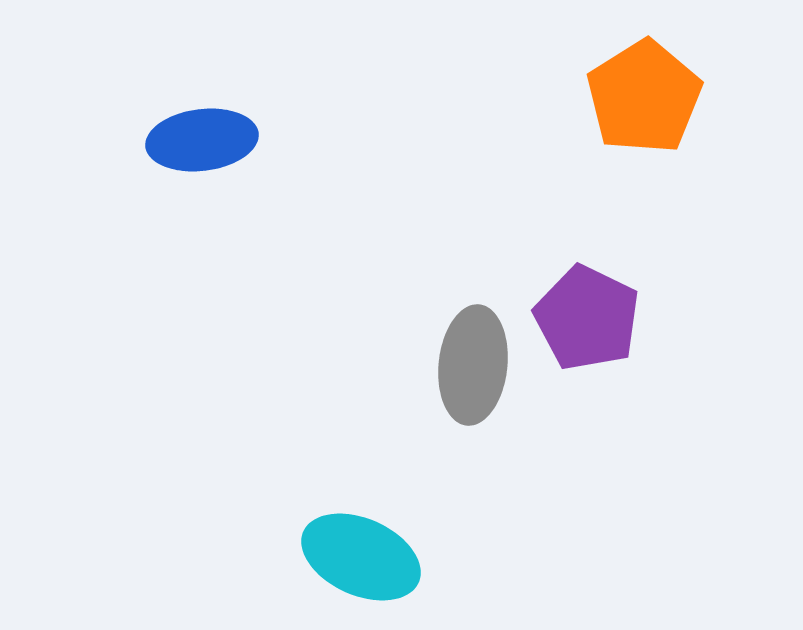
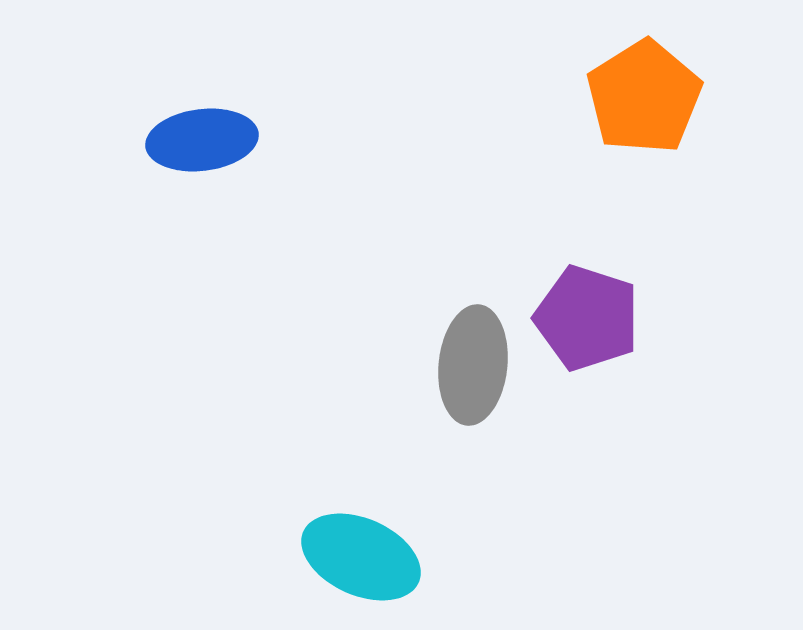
purple pentagon: rotated 8 degrees counterclockwise
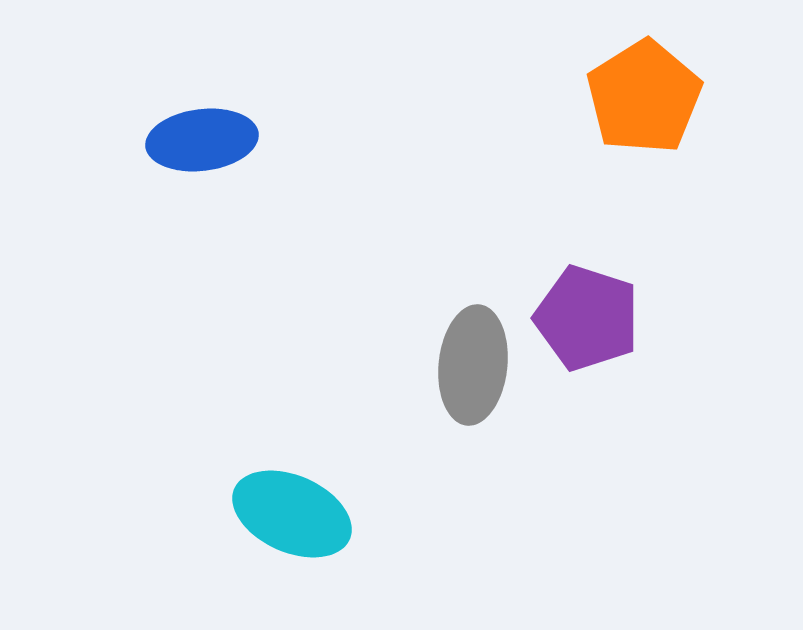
cyan ellipse: moved 69 px left, 43 px up
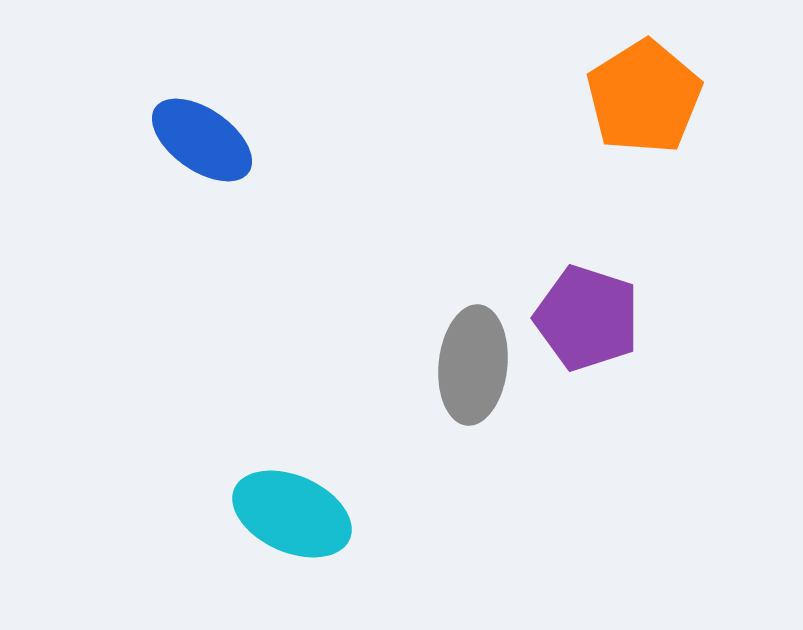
blue ellipse: rotated 42 degrees clockwise
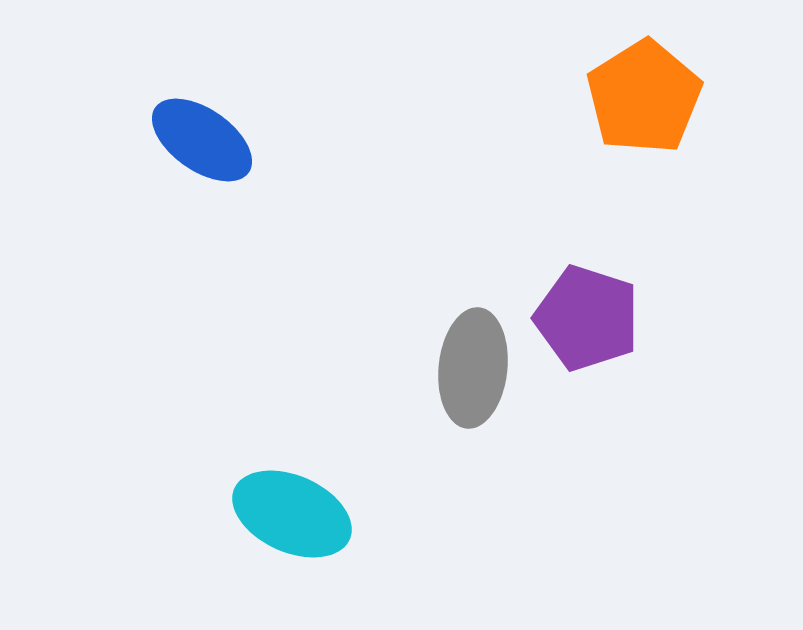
gray ellipse: moved 3 px down
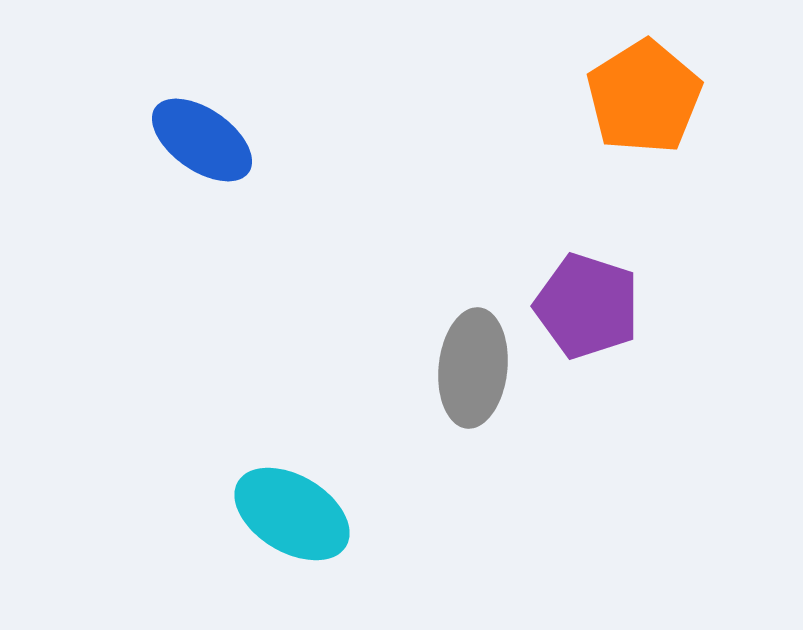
purple pentagon: moved 12 px up
cyan ellipse: rotated 7 degrees clockwise
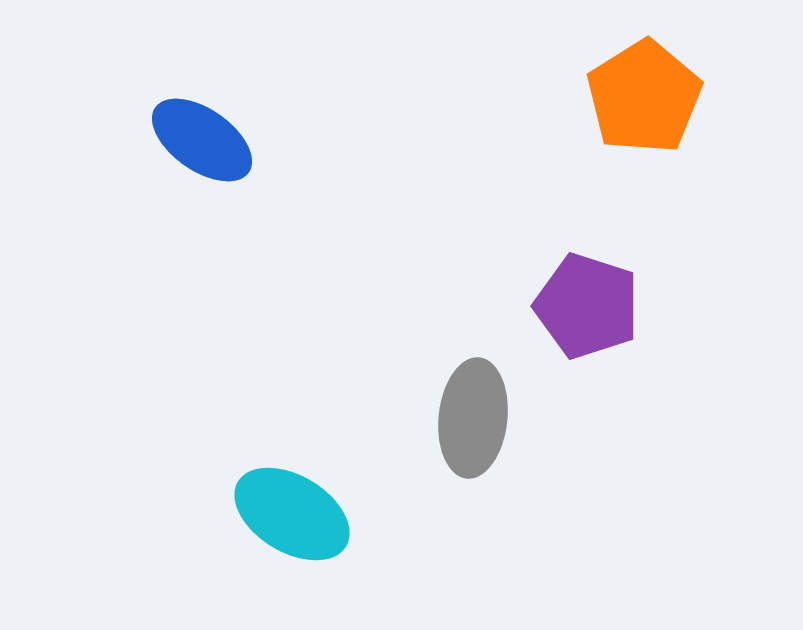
gray ellipse: moved 50 px down
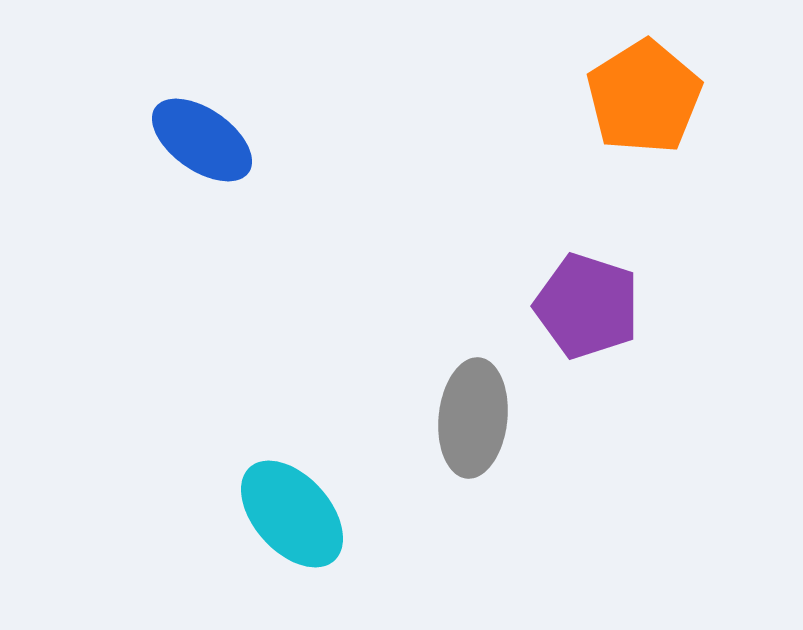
cyan ellipse: rotated 17 degrees clockwise
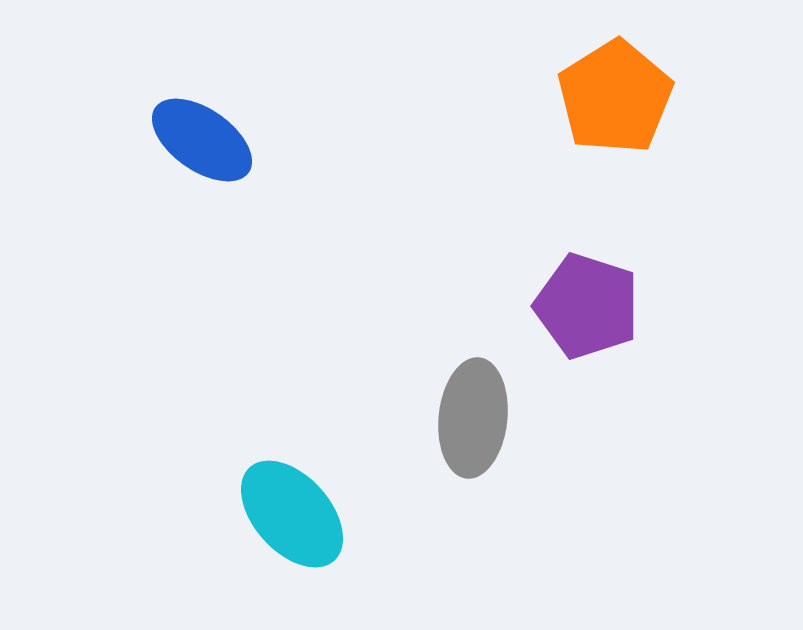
orange pentagon: moved 29 px left
